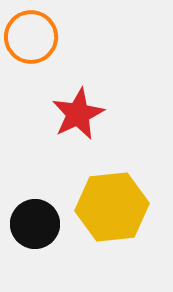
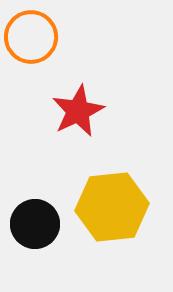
red star: moved 3 px up
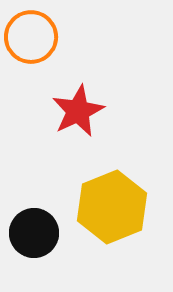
yellow hexagon: rotated 16 degrees counterclockwise
black circle: moved 1 px left, 9 px down
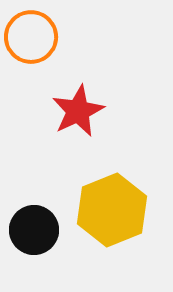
yellow hexagon: moved 3 px down
black circle: moved 3 px up
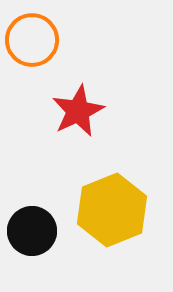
orange circle: moved 1 px right, 3 px down
black circle: moved 2 px left, 1 px down
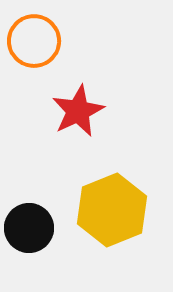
orange circle: moved 2 px right, 1 px down
black circle: moved 3 px left, 3 px up
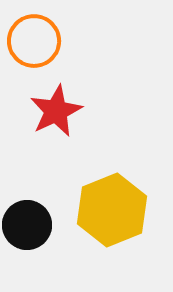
red star: moved 22 px left
black circle: moved 2 px left, 3 px up
